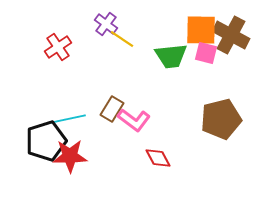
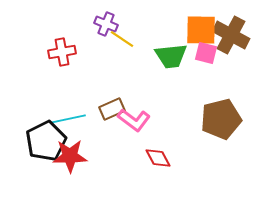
purple cross: rotated 15 degrees counterclockwise
red cross: moved 4 px right, 5 px down; rotated 24 degrees clockwise
brown rectangle: rotated 35 degrees clockwise
black pentagon: rotated 9 degrees counterclockwise
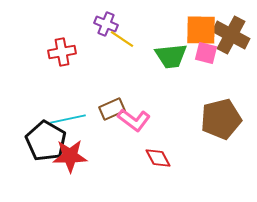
black pentagon: rotated 15 degrees counterclockwise
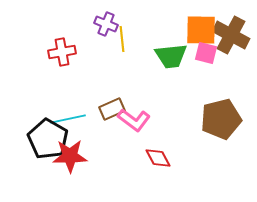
yellow line: rotated 50 degrees clockwise
black pentagon: moved 2 px right, 2 px up
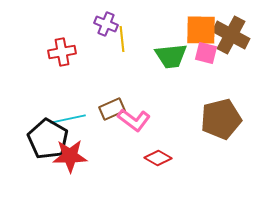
red diamond: rotated 32 degrees counterclockwise
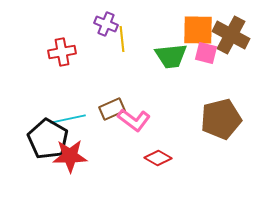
orange square: moved 3 px left
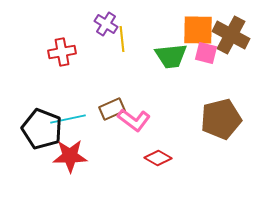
purple cross: rotated 10 degrees clockwise
black pentagon: moved 6 px left, 10 px up; rotated 9 degrees counterclockwise
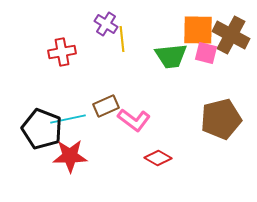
brown rectangle: moved 6 px left, 3 px up
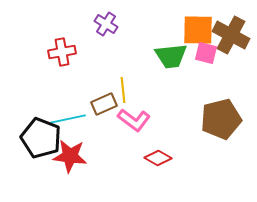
yellow line: moved 1 px right, 51 px down
brown rectangle: moved 2 px left, 2 px up
black pentagon: moved 1 px left, 9 px down
red star: rotated 8 degrees clockwise
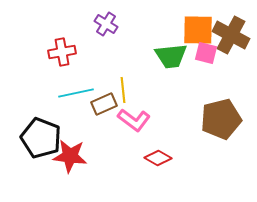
cyan line: moved 8 px right, 26 px up
